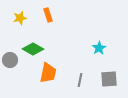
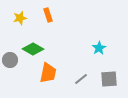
gray line: moved 1 px right, 1 px up; rotated 40 degrees clockwise
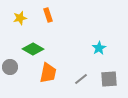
gray circle: moved 7 px down
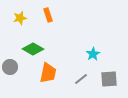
cyan star: moved 6 px left, 6 px down
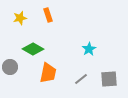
cyan star: moved 4 px left, 5 px up
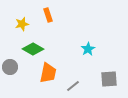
yellow star: moved 2 px right, 6 px down
cyan star: moved 1 px left
gray line: moved 8 px left, 7 px down
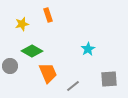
green diamond: moved 1 px left, 2 px down
gray circle: moved 1 px up
orange trapezoid: rotated 35 degrees counterclockwise
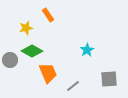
orange rectangle: rotated 16 degrees counterclockwise
yellow star: moved 4 px right, 4 px down
cyan star: moved 1 px left, 1 px down
gray circle: moved 6 px up
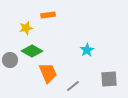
orange rectangle: rotated 64 degrees counterclockwise
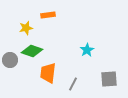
green diamond: rotated 10 degrees counterclockwise
orange trapezoid: rotated 150 degrees counterclockwise
gray line: moved 2 px up; rotated 24 degrees counterclockwise
